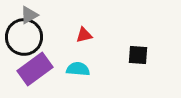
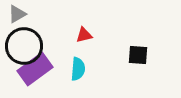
gray triangle: moved 12 px left, 1 px up
black circle: moved 9 px down
cyan semicircle: rotated 90 degrees clockwise
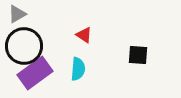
red triangle: rotated 48 degrees clockwise
purple rectangle: moved 4 px down
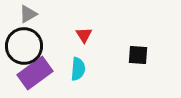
gray triangle: moved 11 px right
red triangle: rotated 24 degrees clockwise
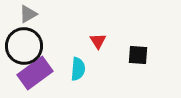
red triangle: moved 14 px right, 6 px down
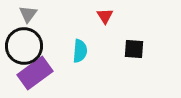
gray triangle: rotated 24 degrees counterclockwise
red triangle: moved 7 px right, 25 px up
black square: moved 4 px left, 6 px up
cyan semicircle: moved 2 px right, 18 px up
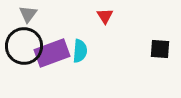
black square: moved 26 px right
purple rectangle: moved 17 px right, 20 px up; rotated 16 degrees clockwise
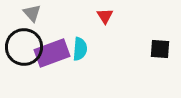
gray triangle: moved 4 px right, 1 px up; rotated 18 degrees counterclockwise
black circle: moved 1 px down
cyan semicircle: moved 2 px up
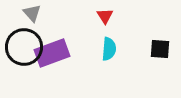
cyan semicircle: moved 29 px right
